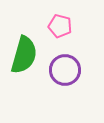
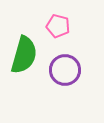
pink pentagon: moved 2 px left
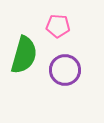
pink pentagon: rotated 10 degrees counterclockwise
